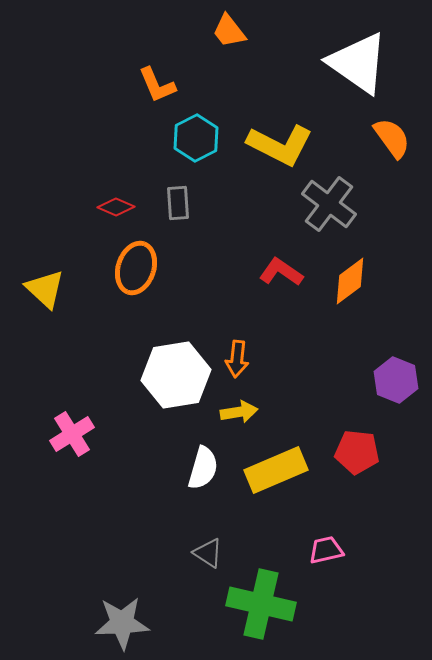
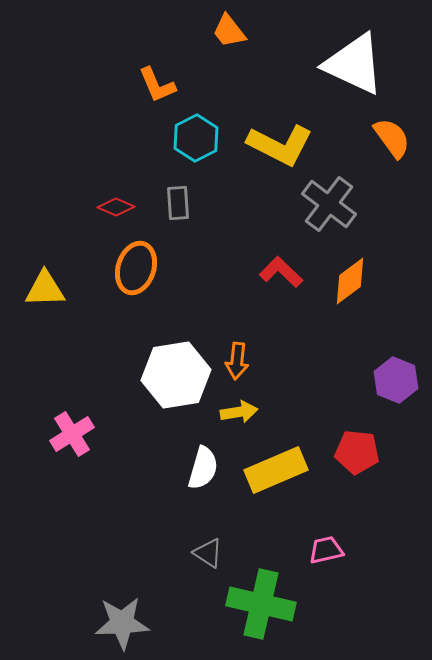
white triangle: moved 4 px left, 1 px down; rotated 10 degrees counterclockwise
red L-shape: rotated 9 degrees clockwise
yellow triangle: rotated 45 degrees counterclockwise
orange arrow: moved 2 px down
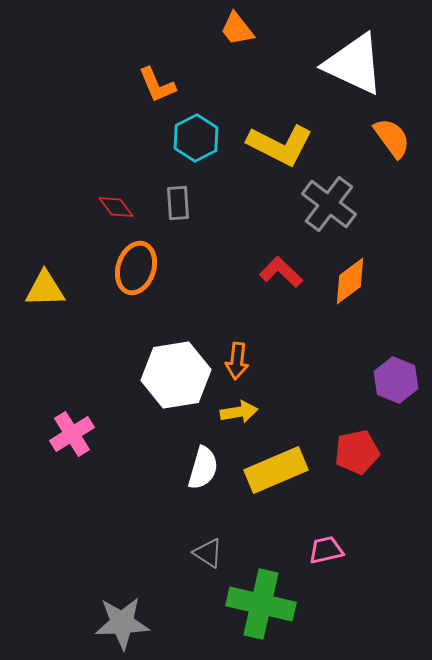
orange trapezoid: moved 8 px right, 2 px up
red diamond: rotated 30 degrees clockwise
red pentagon: rotated 18 degrees counterclockwise
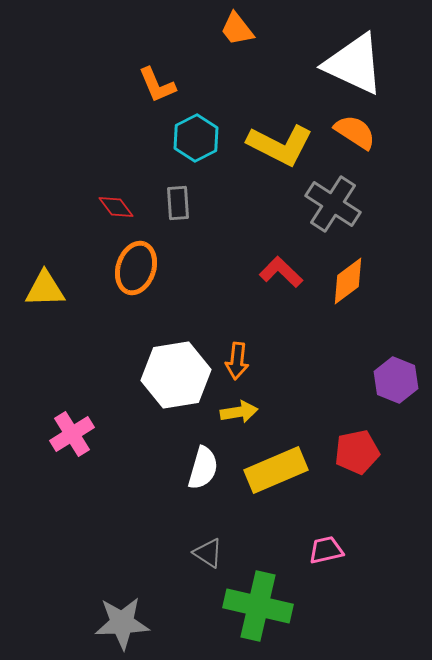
orange semicircle: moved 37 px left, 6 px up; rotated 21 degrees counterclockwise
gray cross: moved 4 px right; rotated 4 degrees counterclockwise
orange diamond: moved 2 px left
green cross: moved 3 px left, 2 px down
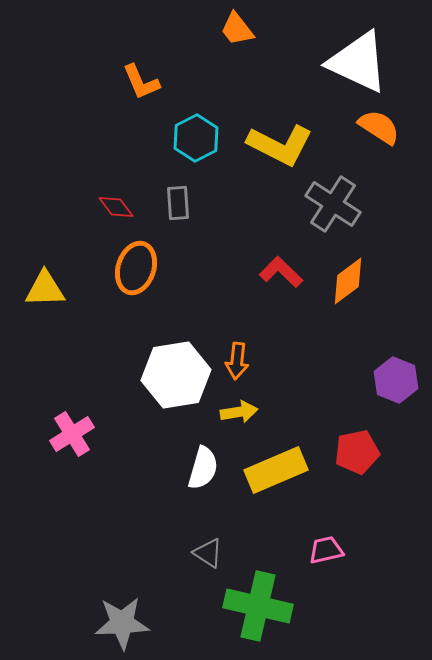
white triangle: moved 4 px right, 2 px up
orange L-shape: moved 16 px left, 3 px up
orange semicircle: moved 24 px right, 5 px up
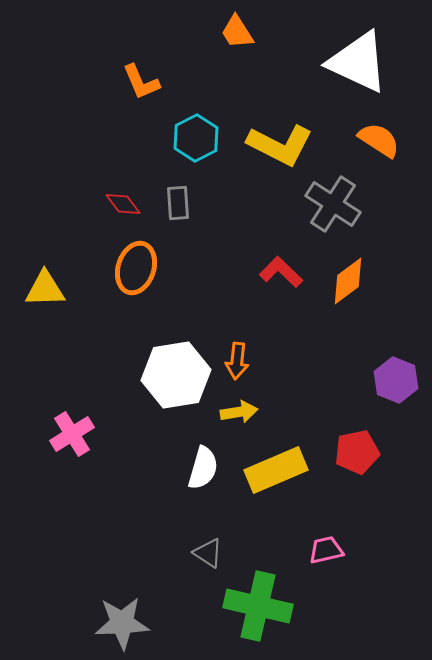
orange trapezoid: moved 3 px down; rotated 6 degrees clockwise
orange semicircle: moved 13 px down
red diamond: moved 7 px right, 3 px up
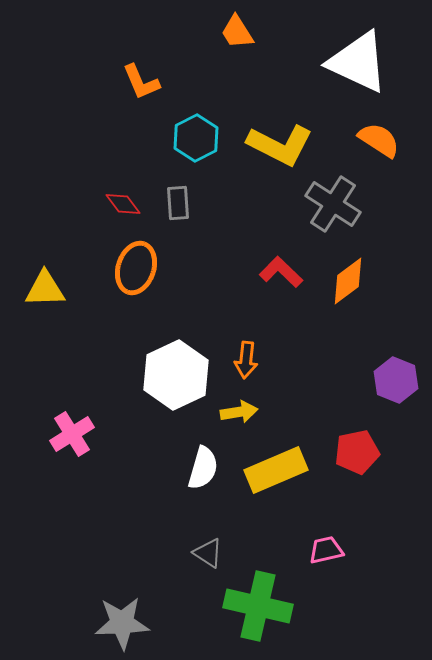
orange arrow: moved 9 px right, 1 px up
white hexagon: rotated 16 degrees counterclockwise
